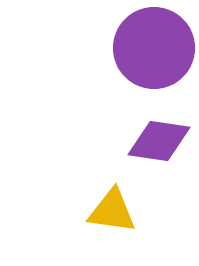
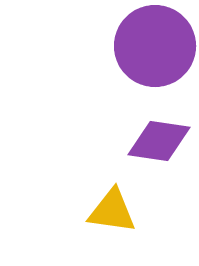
purple circle: moved 1 px right, 2 px up
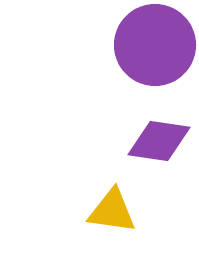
purple circle: moved 1 px up
